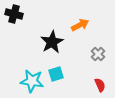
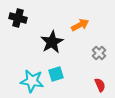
black cross: moved 4 px right, 4 px down
gray cross: moved 1 px right, 1 px up
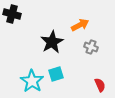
black cross: moved 6 px left, 4 px up
gray cross: moved 8 px left, 6 px up; rotated 24 degrees counterclockwise
cyan star: rotated 25 degrees clockwise
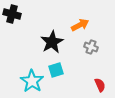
cyan square: moved 4 px up
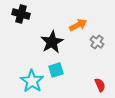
black cross: moved 9 px right
orange arrow: moved 2 px left
gray cross: moved 6 px right, 5 px up; rotated 16 degrees clockwise
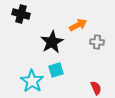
gray cross: rotated 32 degrees counterclockwise
red semicircle: moved 4 px left, 3 px down
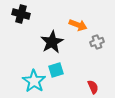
orange arrow: rotated 48 degrees clockwise
gray cross: rotated 24 degrees counterclockwise
cyan star: moved 2 px right
red semicircle: moved 3 px left, 1 px up
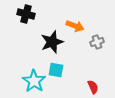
black cross: moved 5 px right
orange arrow: moved 3 px left, 1 px down
black star: rotated 10 degrees clockwise
cyan square: rotated 28 degrees clockwise
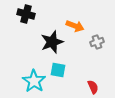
cyan square: moved 2 px right
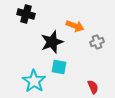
cyan square: moved 1 px right, 3 px up
